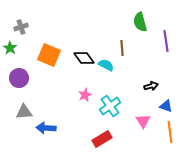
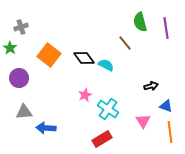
purple line: moved 13 px up
brown line: moved 3 px right, 5 px up; rotated 35 degrees counterclockwise
orange square: rotated 15 degrees clockwise
cyan cross: moved 2 px left, 3 px down; rotated 20 degrees counterclockwise
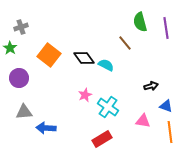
cyan cross: moved 2 px up
pink triangle: rotated 49 degrees counterclockwise
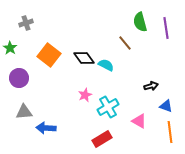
gray cross: moved 5 px right, 4 px up
cyan cross: rotated 25 degrees clockwise
pink triangle: moved 4 px left; rotated 21 degrees clockwise
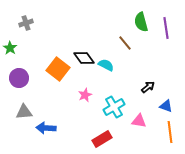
green semicircle: moved 1 px right
orange square: moved 9 px right, 14 px down
black arrow: moved 3 px left, 1 px down; rotated 24 degrees counterclockwise
cyan cross: moved 6 px right
pink triangle: rotated 21 degrees counterclockwise
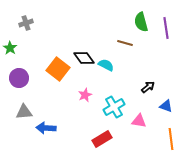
brown line: rotated 35 degrees counterclockwise
orange line: moved 1 px right, 7 px down
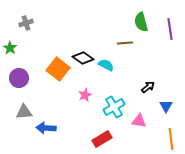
purple line: moved 4 px right, 1 px down
brown line: rotated 21 degrees counterclockwise
black diamond: moved 1 px left; rotated 20 degrees counterclockwise
blue triangle: rotated 40 degrees clockwise
